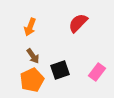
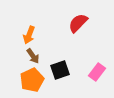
orange arrow: moved 1 px left, 8 px down
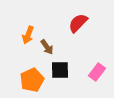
orange arrow: moved 1 px left
brown arrow: moved 14 px right, 9 px up
black square: rotated 18 degrees clockwise
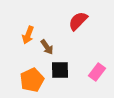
red semicircle: moved 2 px up
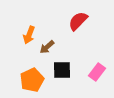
orange arrow: moved 1 px right
brown arrow: rotated 84 degrees clockwise
black square: moved 2 px right
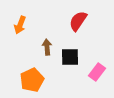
red semicircle: rotated 10 degrees counterclockwise
orange arrow: moved 9 px left, 10 px up
brown arrow: rotated 126 degrees clockwise
black square: moved 8 px right, 13 px up
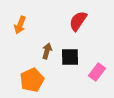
brown arrow: moved 4 px down; rotated 21 degrees clockwise
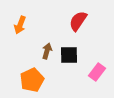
black square: moved 1 px left, 2 px up
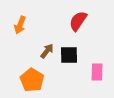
brown arrow: rotated 21 degrees clockwise
pink rectangle: rotated 36 degrees counterclockwise
orange pentagon: rotated 15 degrees counterclockwise
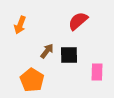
red semicircle: rotated 15 degrees clockwise
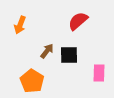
pink rectangle: moved 2 px right, 1 px down
orange pentagon: moved 1 px down
